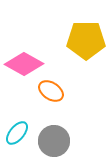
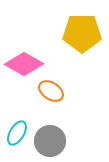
yellow pentagon: moved 4 px left, 7 px up
cyan ellipse: rotated 10 degrees counterclockwise
gray circle: moved 4 px left
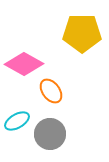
orange ellipse: rotated 20 degrees clockwise
cyan ellipse: moved 12 px up; rotated 30 degrees clockwise
gray circle: moved 7 px up
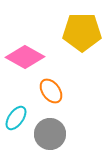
yellow pentagon: moved 1 px up
pink diamond: moved 1 px right, 7 px up
cyan ellipse: moved 1 px left, 3 px up; rotated 25 degrees counterclockwise
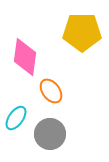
pink diamond: rotated 69 degrees clockwise
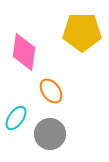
pink diamond: moved 1 px left, 5 px up
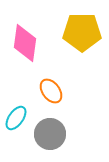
pink diamond: moved 1 px right, 9 px up
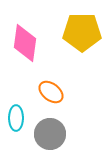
orange ellipse: moved 1 px down; rotated 15 degrees counterclockwise
cyan ellipse: rotated 35 degrees counterclockwise
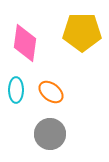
cyan ellipse: moved 28 px up
